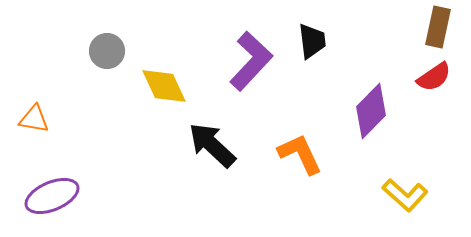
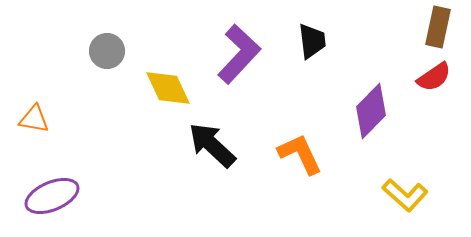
purple L-shape: moved 12 px left, 7 px up
yellow diamond: moved 4 px right, 2 px down
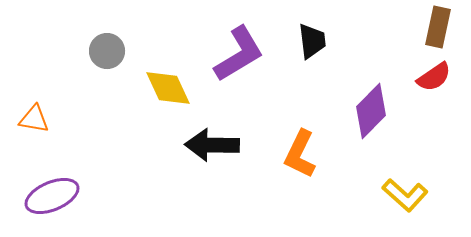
purple L-shape: rotated 16 degrees clockwise
black arrow: rotated 42 degrees counterclockwise
orange L-shape: rotated 129 degrees counterclockwise
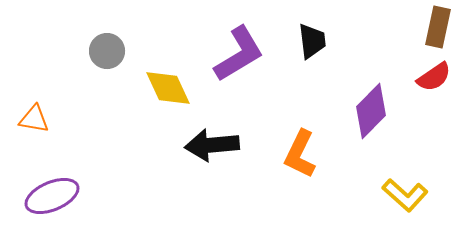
black arrow: rotated 6 degrees counterclockwise
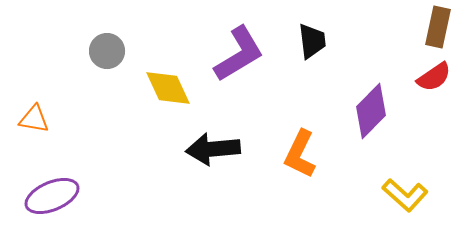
black arrow: moved 1 px right, 4 px down
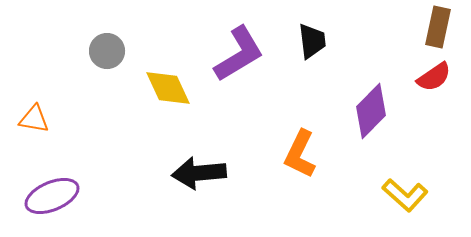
black arrow: moved 14 px left, 24 px down
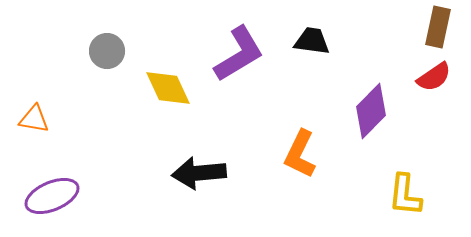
black trapezoid: rotated 75 degrees counterclockwise
yellow L-shape: rotated 54 degrees clockwise
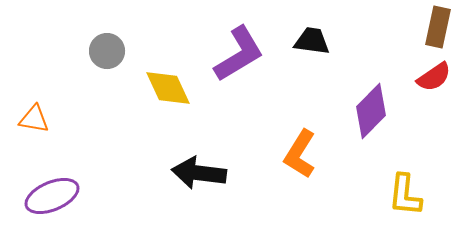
orange L-shape: rotated 6 degrees clockwise
black arrow: rotated 12 degrees clockwise
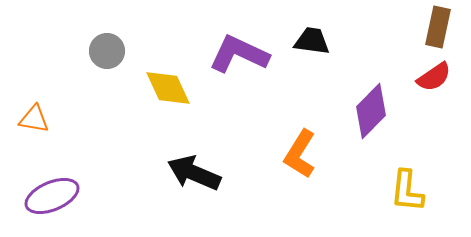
purple L-shape: rotated 124 degrees counterclockwise
black arrow: moved 5 px left; rotated 16 degrees clockwise
yellow L-shape: moved 2 px right, 4 px up
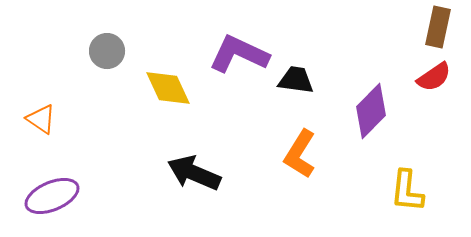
black trapezoid: moved 16 px left, 39 px down
orange triangle: moved 7 px right; rotated 24 degrees clockwise
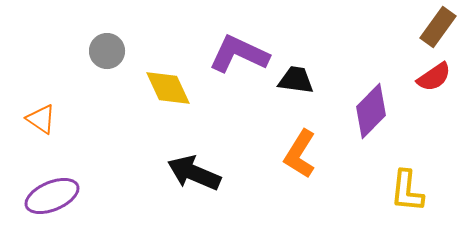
brown rectangle: rotated 24 degrees clockwise
